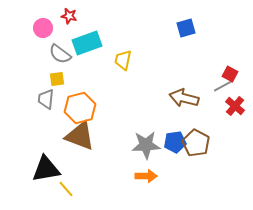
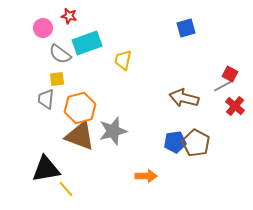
gray star: moved 33 px left, 14 px up; rotated 12 degrees counterclockwise
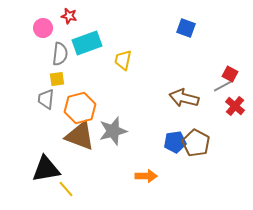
blue square: rotated 36 degrees clockwise
gray semicircle: rotated 120 degrees counterclockwise
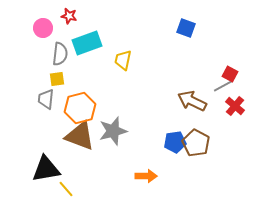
brown arrow: moved 8 px right, 3 px down; rotated 12 degrees clockwise
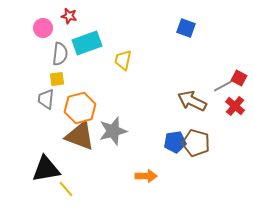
red square: moved 9 px right, 4 px down
brown pentagon: rotated 12 degrees counterclockwise
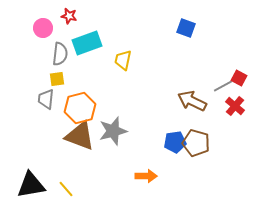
black triangle: moved 15 px left, 16 px down
